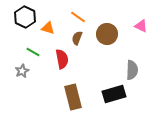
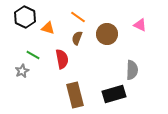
pink triangle: moved 1 px left, 1 px up
green line: moved 3 px down
brown rectangle: moved 2 px right, 2 px up
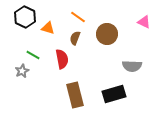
pink triangle: moved 4 px right, 3 px up
brown semicircle: moved 2 px left
gray semicircle: moved 4 px up; rotated 90 degrees clockwise
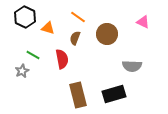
pink triangle: moved 1 px left
brown rectangle: moved 3 px right
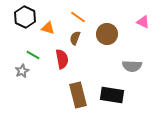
black rectangle: moved 2 px left, 1 px down; rotated 25 degrees clockwise
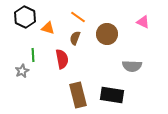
green line: rotated 56 degrees clockwise
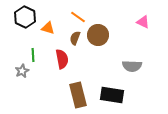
brown circle: moved 9 px left, 1 px down
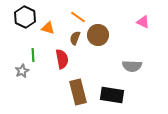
brown rectangle: moved 3 px up
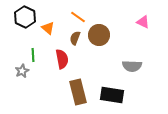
orange triangle: rotated 24 degrees clockwise
brown circle: moved 1 px right
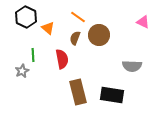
black hexagon: moved 1 px right
